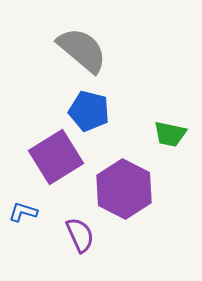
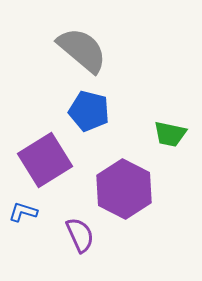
purple square: moved 11 px left, 3 px down
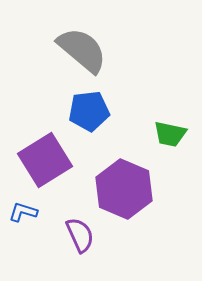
blue pentagon: rotated 21 degrees counterclockwise
purple hexagon: rotated 4 degrees counterclockwise
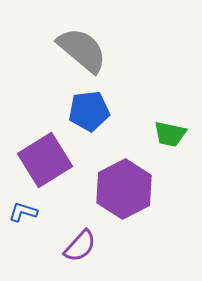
purple hexagon: rotated 10 degrees clockwise
purple semicircle: moved 11 px down; rotated 66 degrees clockwise
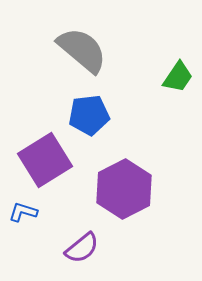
blue pentagon: moved 4 px down
green trapezoid: moved 8 px right, 57 px up; rotated 68 degrees counterclockwise
purple semicircle: moved 2 px right, 2 px down; rotated 9 degrees clockwise
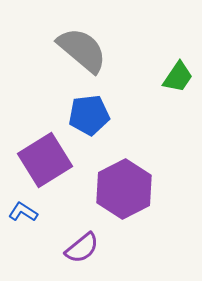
blue L-shape: rotated 16 degrees clockwise
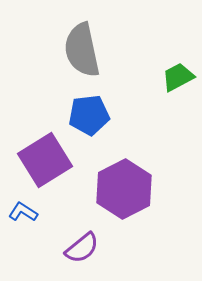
gray semicircle: rotated 142 degrees counterclockwise
green trapezoid: rotated 152 degrees counterclockwise
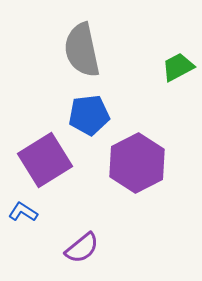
green trapezoid: moved 10 px up
purple hexagon: moved 13 px right, 26 px up
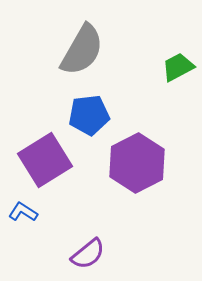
gray semicircle: rotated 138 degrees counterclockwise
purple semicircle: moved 6 px right, 6 px down
